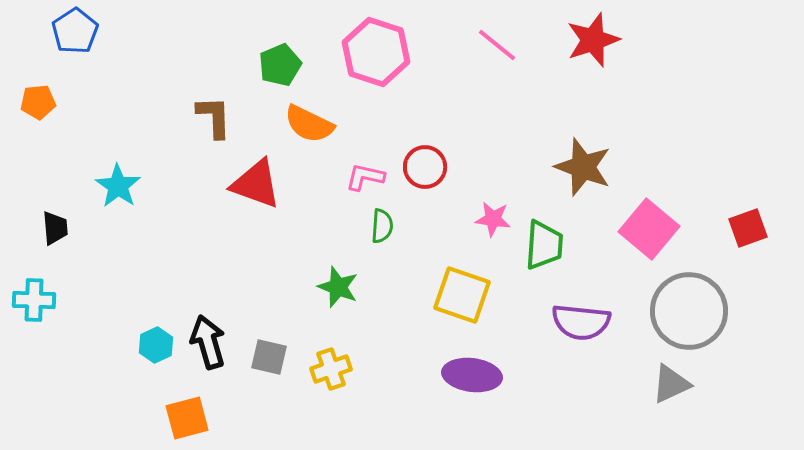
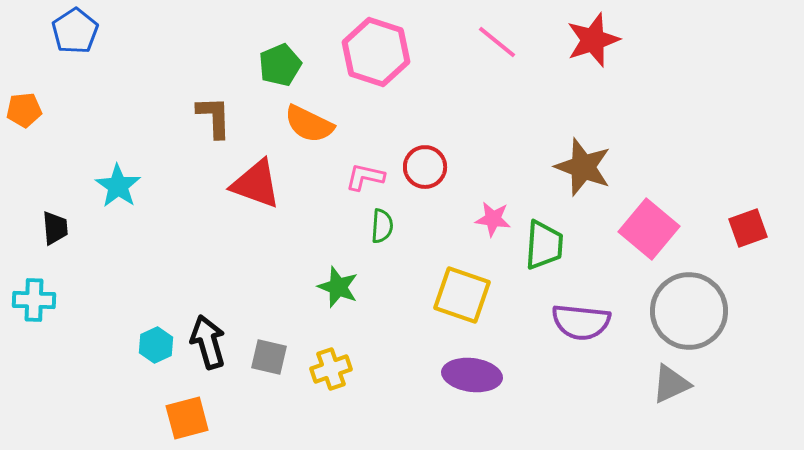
pink line: moved 3 px up
orange pentagon: moved 14 px left, 8 px down
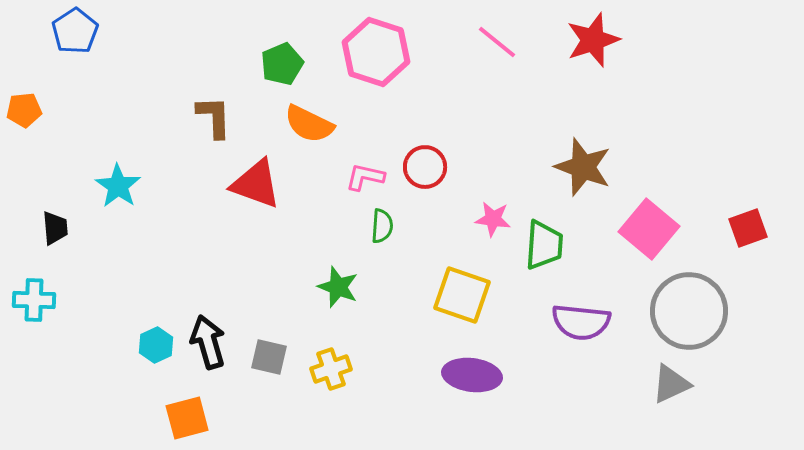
green pentagon: moved 2 px right, 1 px up
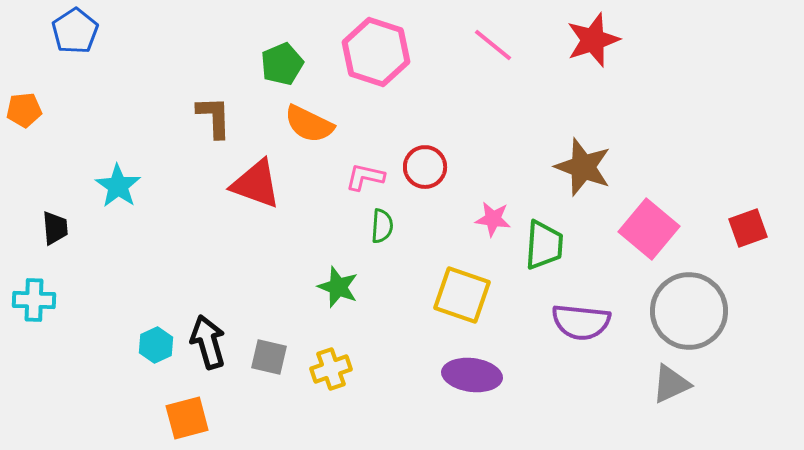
pink line: moved 4 px left, 3 px down
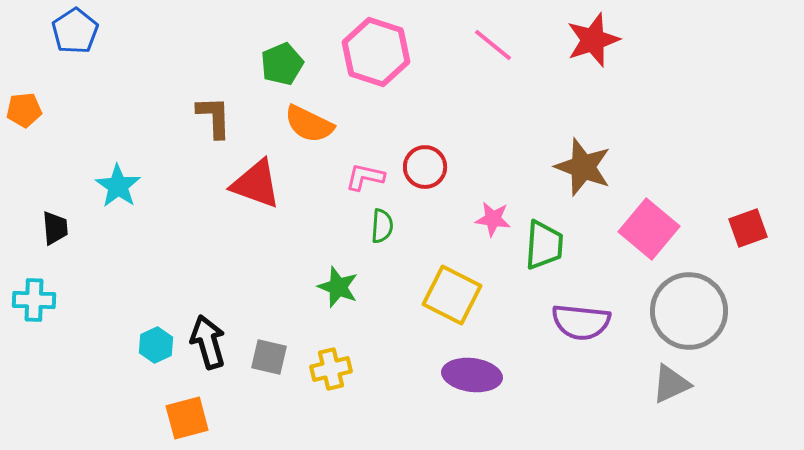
yellow square: moved 10 px left; rotated 8 degrees clockwise
yellow cross: rotated 6 degrees clockwise
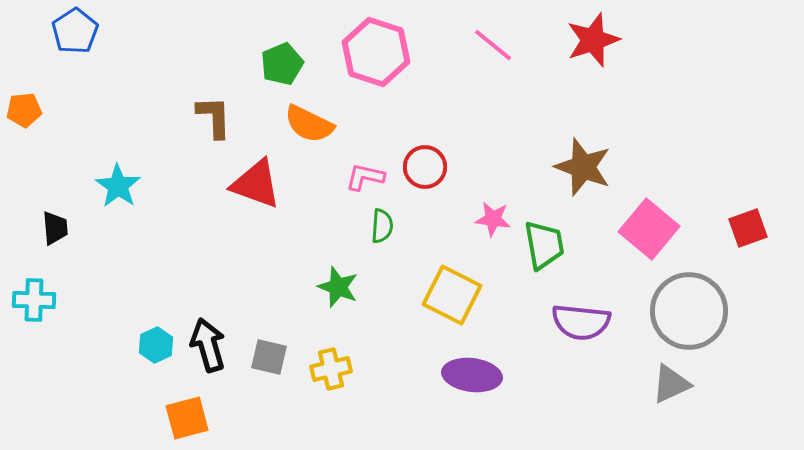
green trapezoid: rotated 14 degrees counterclockwise
black arrow: moved 3 px down
